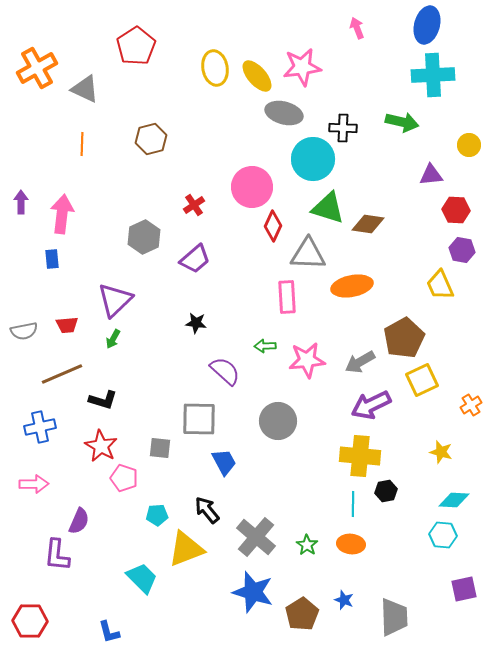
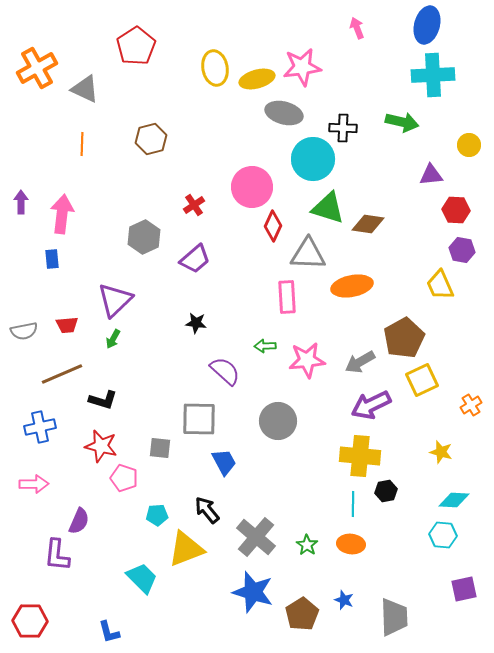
yellow ellipse at (257, 76): moved 3 px down; rotated 64 degrees counterclockwise
red star at (101, 446): rotated 16 degrees counterclockwise
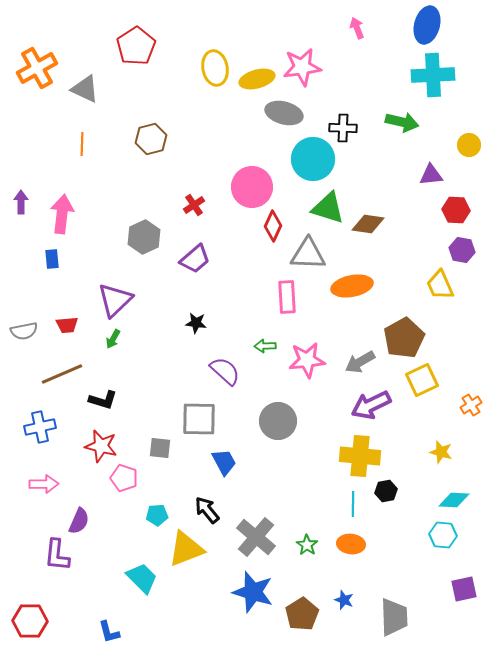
pink arrow at (34, 484): moved 10 px right
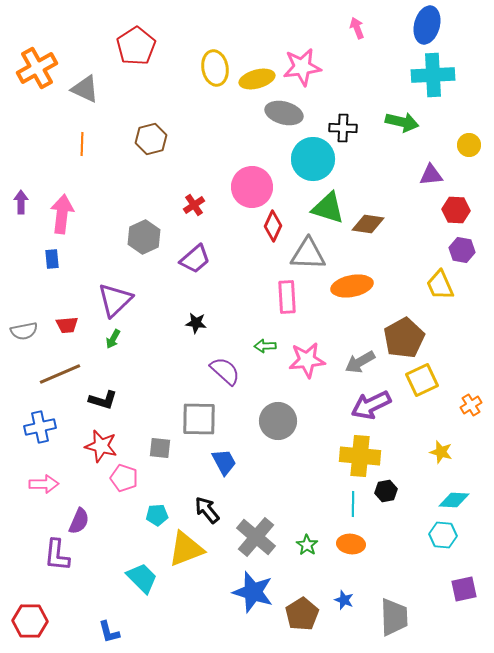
brown line at (62, 374): moved 2 px left
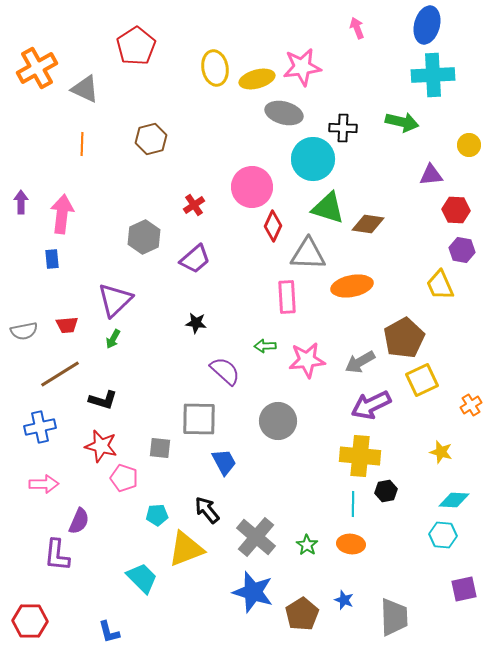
brown line at (60, 374): rotated 9 degrees counterclockwise
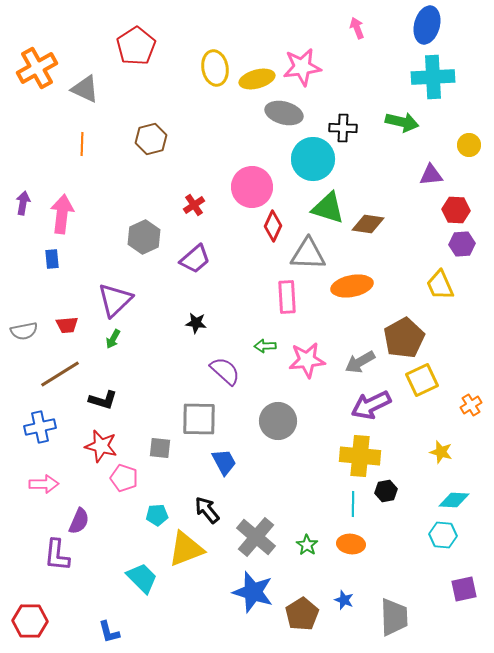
cyan cross at (433, 75): moved 2 px down
purple arrow at (21, 202): moved 2 px right, 1 px down; rotated 10 degrees clockwise
purple hexagon at (462, 250): moved 6 px up; rotated 15 degrees counterclockwise
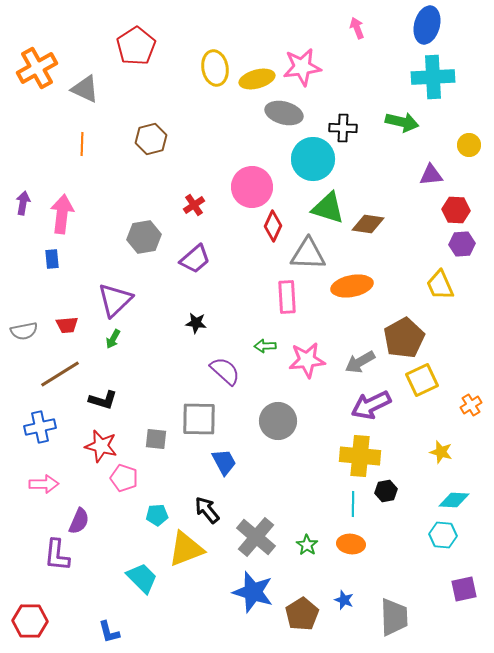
gray hexagon at (144, 237): rotated 16 degrees clockwise
gray square at (160, 448): moved 4 px left, 9 px up
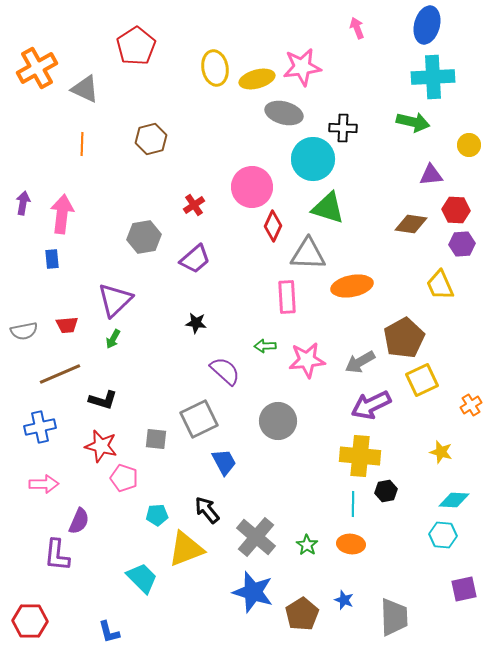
green arrow at (402, 122): moved 11 px right
brown diamond at (368, 224): moved 43 px right
brown line at (60, 374): rotated 9 degrees clockwise
gray square at (199, 419): rotated 27 degrees counterclockwise
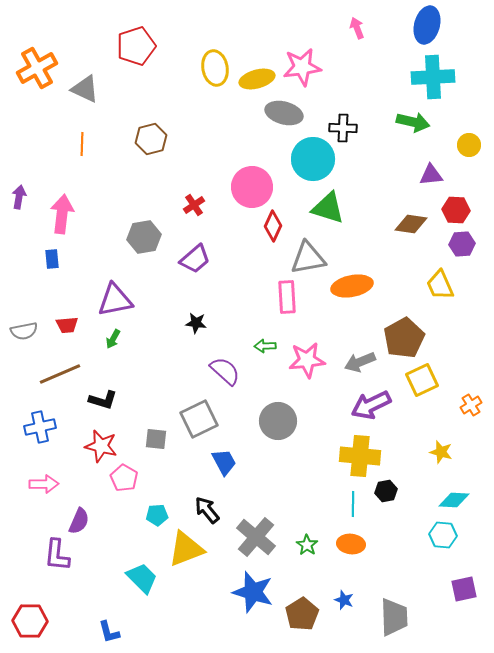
red pentagon at (136, 46): rotated 15 degrees clockwise
purple arrow at (23, 203): moved 4 px left, 6 px up
gray triangle at (308, 254): moved 4 px down; rotated 12 degrees counterclockwise
purple triangle at (115, 300): rotated 33 degrees clockwise
gray arrow at (360, 362): rotated 8 degrees clockwise
pink pentagon at (124, 478): rotated 12 degrees clockwise
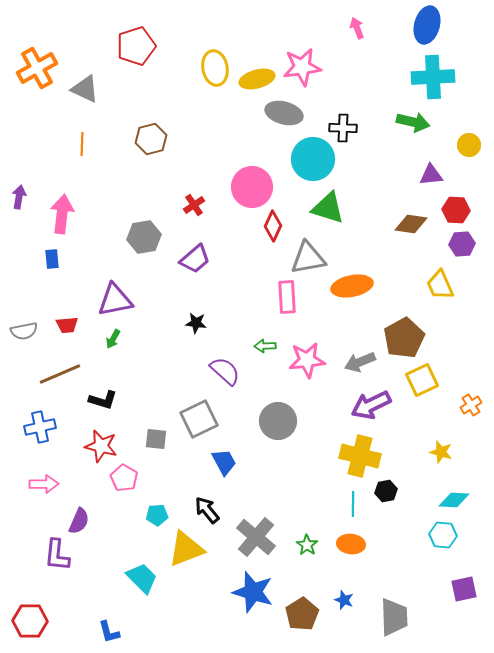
yellow cross at (360, 456): rotated 9 degrees clockwise
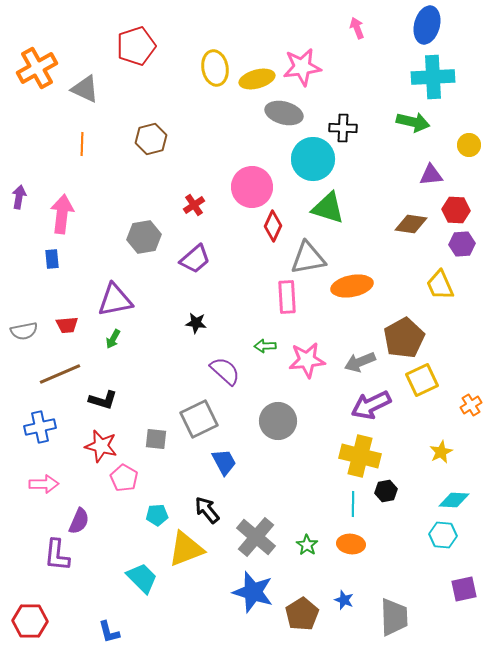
yellow star at (441, 452): rotated 30 degrees clockwise
